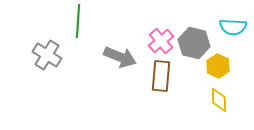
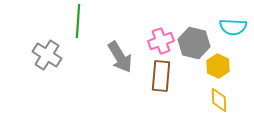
pink cross: rotated 20 degrees clockwise
gray arrow: rotated 36 degrees clockwise
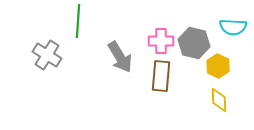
pink cross: rotated 20 degrees clockwise
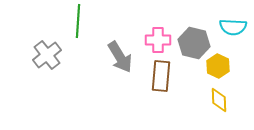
pink cross: moved 3 px left, 1 px up
gray cross: rotated 20 degrees clockwise
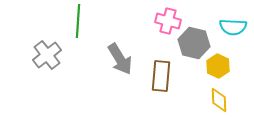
pink cross: moved 10 px right, 19 px up; rotated 15 degrees clockwise
gray arrow: moved 2 px down
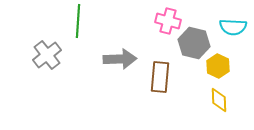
gray arrow: rotated 60 degrees counterclockwise
brown rectangle: moved 1 px left, 1 px down
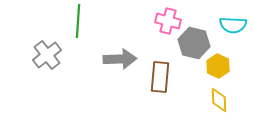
cyan semicircle: moved 2 px up
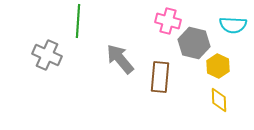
gray cross: rotated 28 degrees counterclockwise
gray arrow: rotated 128 degrees counterclockwise
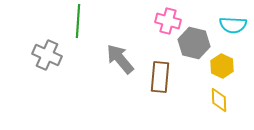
yellow hexagon: moved 4 px right
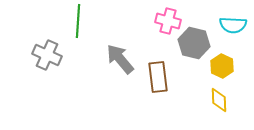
brown rectangle: moved 2 px left; rotated 12 degrees counterclockwise
